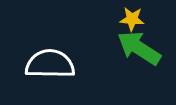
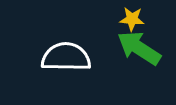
white semicircle: moved 16 px right, 7 px up
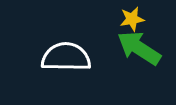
yellow star: rotated 15 degrees counterclockwise
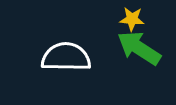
yellow star: rotated 15 degrees clockwise
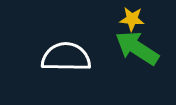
green arrow: moved 2 px left
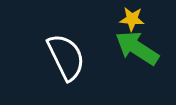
white semicircle: rotated 63 degrees clockwise
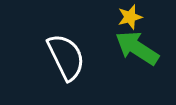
yellow star: moved 2 px left, 2 px up; rotated 20 degrees counterclockwise
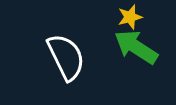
green arrow: moved 1 px left, 1 px up
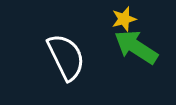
yellow star: moved 6 px left, 2 px down
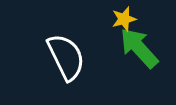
green arrow: moved 3 px right, 1 px down; rotated 15 degrees clockwise
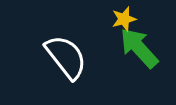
white semicircle: rotated 12 degrees counterclockwise
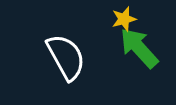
white semicircle: rotated 9 degrees clockwise
